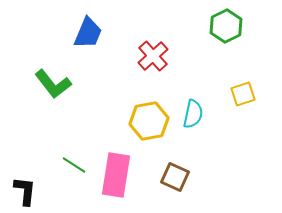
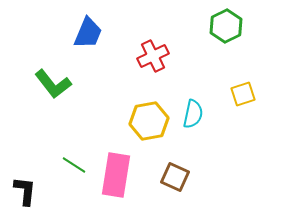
red cross: rotated 16 degrees clockwise
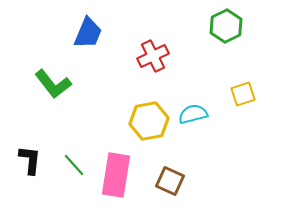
cyan semicircle: rotated 116 degrees counterclockwise
green line: rotated 15 degrees clockwise
brown square: moved 5 px left, 4 px down
black L-shape: moved 5 px right, 31 px up
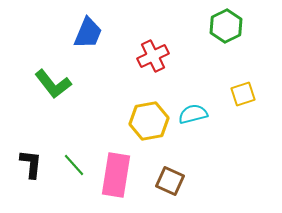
black L-shape: moved 1 px right, 4 px down
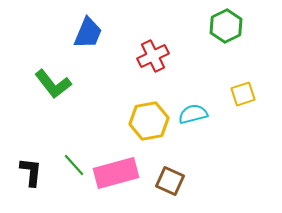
black L-shape: moved 8 px down
pink rectangle: moved 2 px up; rotated 66 degrees clockwise
